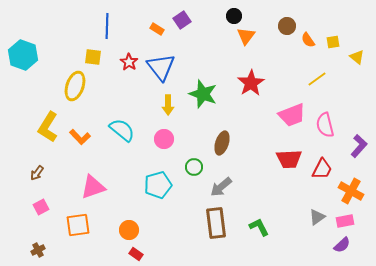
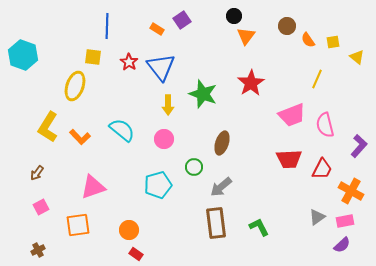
yellow line at (317, 79): rotated 30 degrees counterclockwise
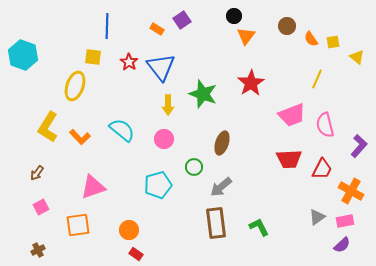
orange semicircle at (308, 40): moved 3 px right, 1 px up
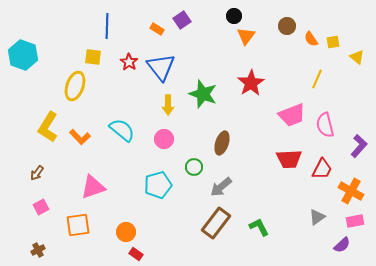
pink rectangle at (345, 221): moved 10 px right
brown rectangle at (216, 223): rotated 44 degrees clockwise
orange circle at (129, 230): moved 3 px left, 2 px down
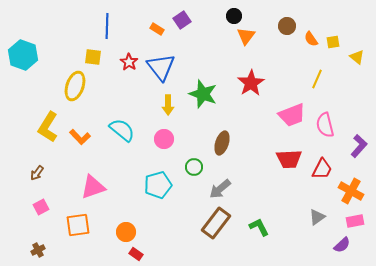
gray arrow at (221, 187): moved 1 px left, 2 px down
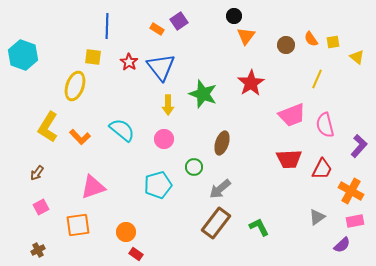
purple square at (182, 20): moved 3 px left, 1 px down
brown circle at (287, 26): moved 1 px left, 19 px down
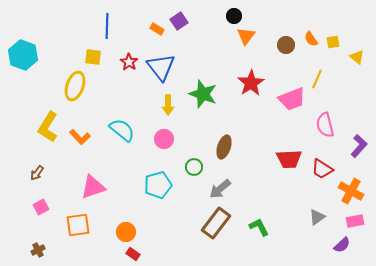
pink trapezoid at (292, 115): moved 16 px up
brown ellipse at (222, 143): moved 2 px right, 4 px down
red trapezoid at (322, 169): rotated 95 degrees clockwise
red rectangle at (136, 254): moved 3 px left
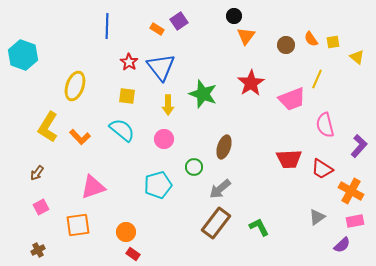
yellow square at (93, 57): moved 34 px right, 39 px down
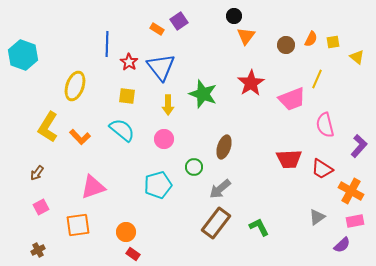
blue line at (107, 26): moved 18 px down
orange semicircle at (311, 39): rotated 119 degrees counterclockwise
